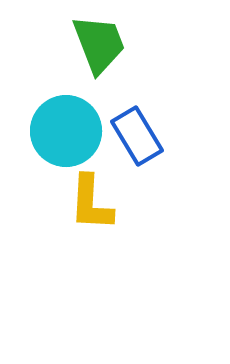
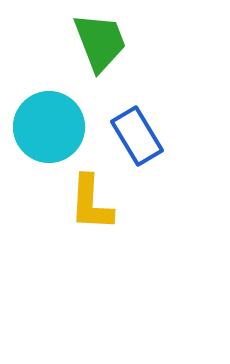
green trapezoid: moved 1 px right, 2 px up
cyan circle: moved 17 px left, 4 px up
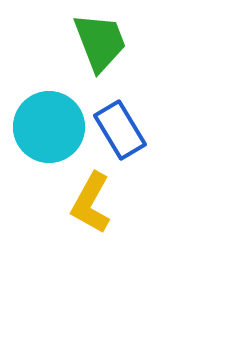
blue rectangle: moved 17 px left, 6 px up
yellow L-shape: rotated 26 degrees clockwise
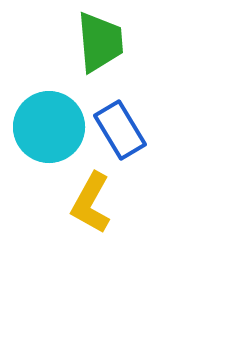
green trapezoid: rotated 16 degrees clockwise
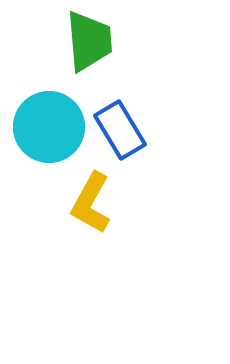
green trapezoid: moved 11 px left, 1 px up
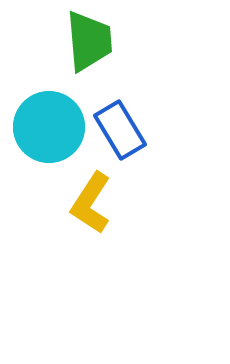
yellow L-shape: rotated 4 degrees clockwise
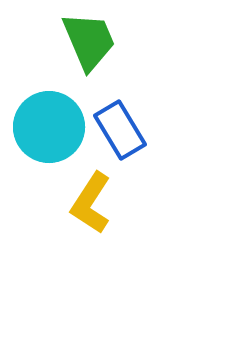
green trapezoid: rotated 18 degrees counterclockwise
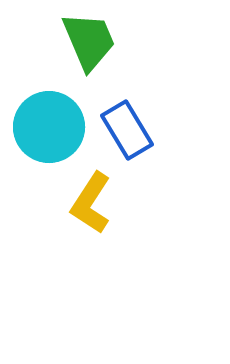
blue rectangle: moved 7 px right
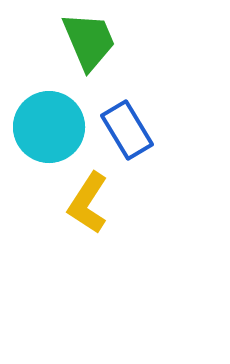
yellow L-shape: moved 3 px left
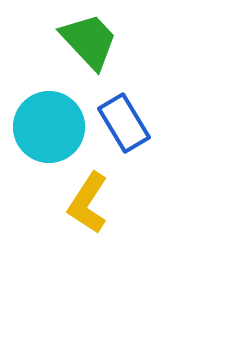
green trapezoid: rotated 20 degrees counterclockwise
blue rectangle: moved 3 px left, 7 px up
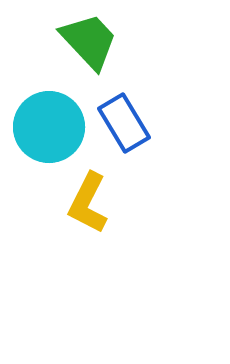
yellow L-shape: rotated 6 degrees counterclockwise
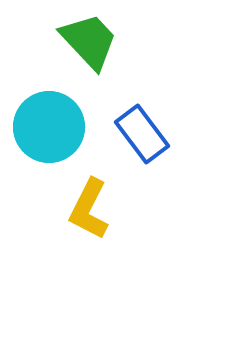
blue rectangle: moved 18 px right, 11 px down; rotated 6 degrees counterclockwise
yellow L-shape: moved 1 px right, 6 px down
